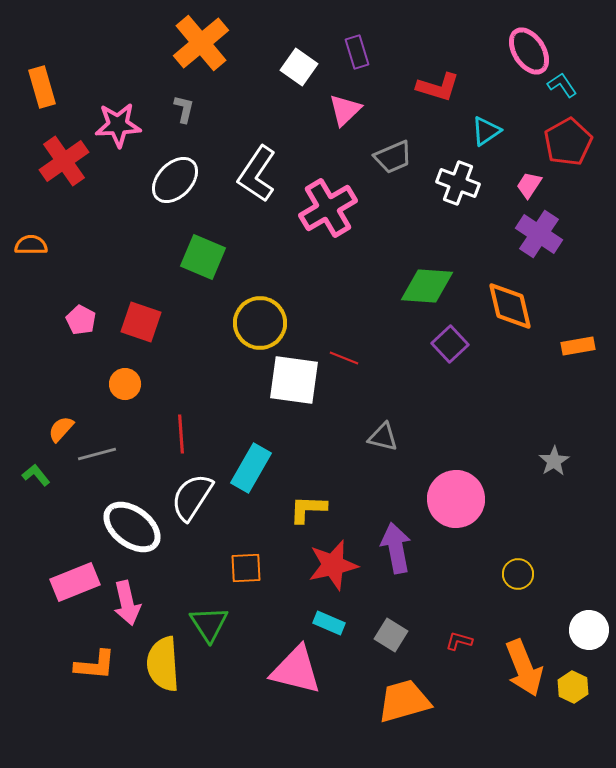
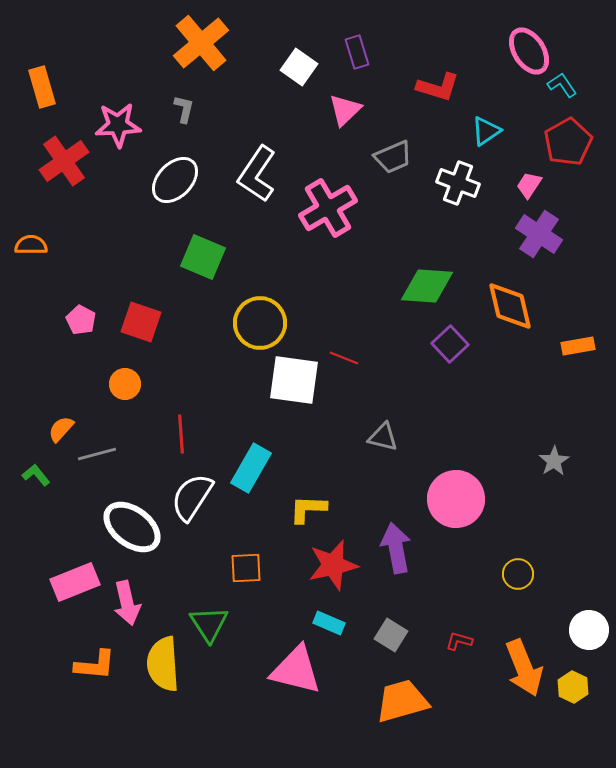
orange trapezoid at (404, 701): moved 2 px left
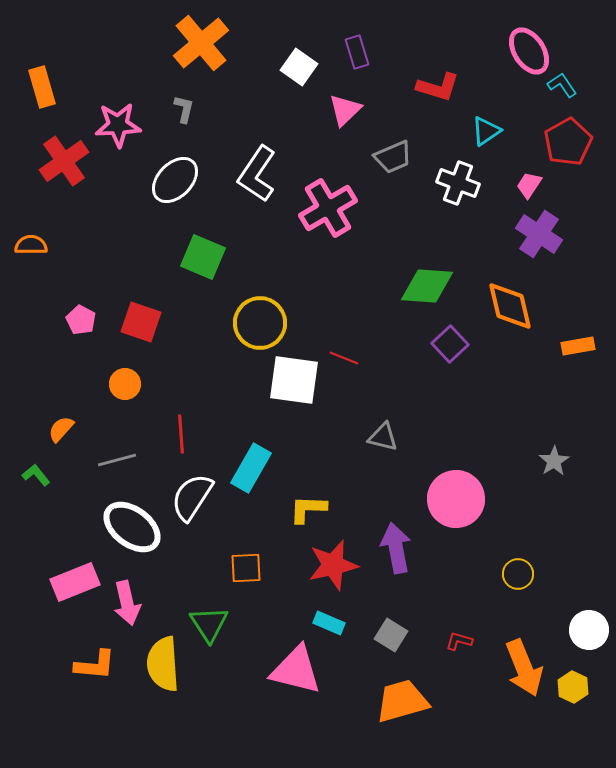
gray line at (97, 454): moved 20 px right, 6 px down
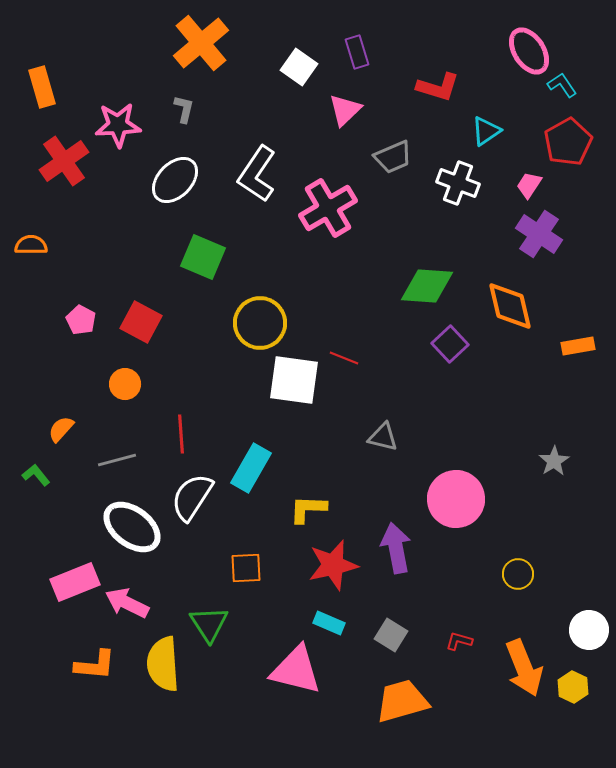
red square at (141, 322): rotated 9 degrees clockwise
pink arrow at (127, 603): rotated 129 degrees clockwise
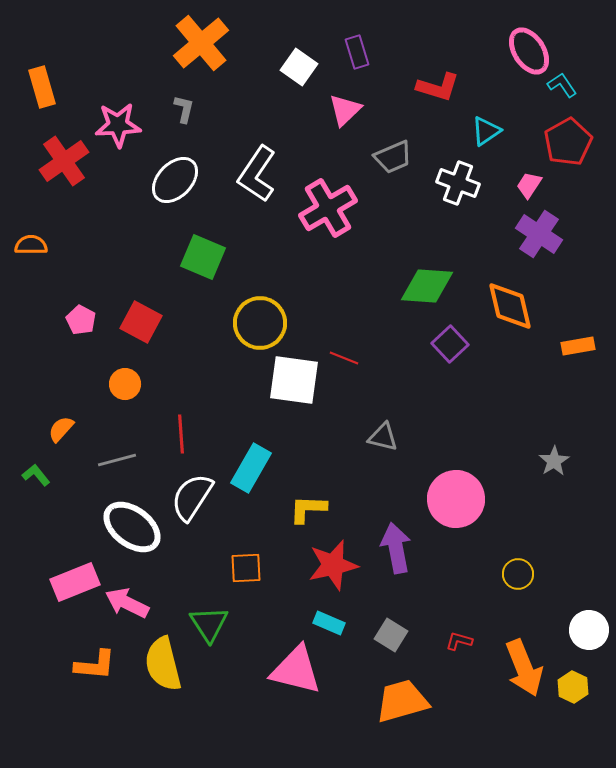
yellow semicircle at (163, 664): rotated 10 degrees counterclockwise
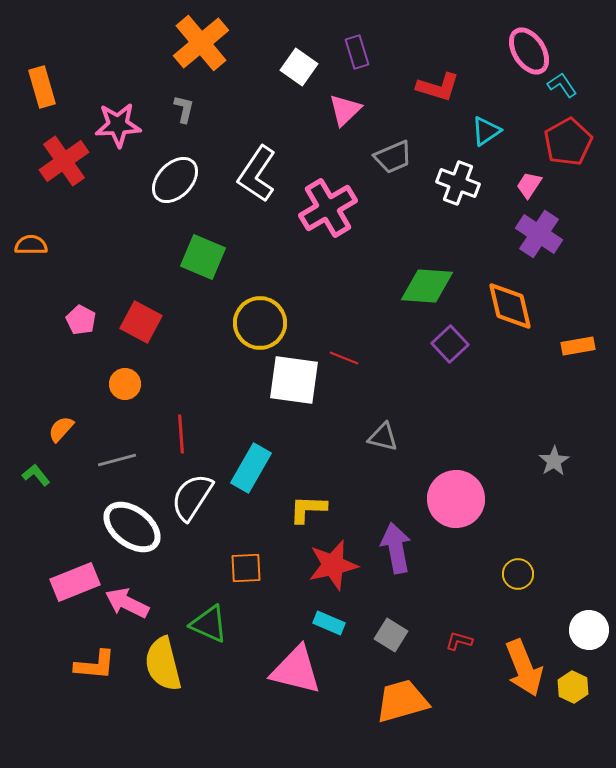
green triangle at (209, 624): rotated 33 degrees counterclockwise
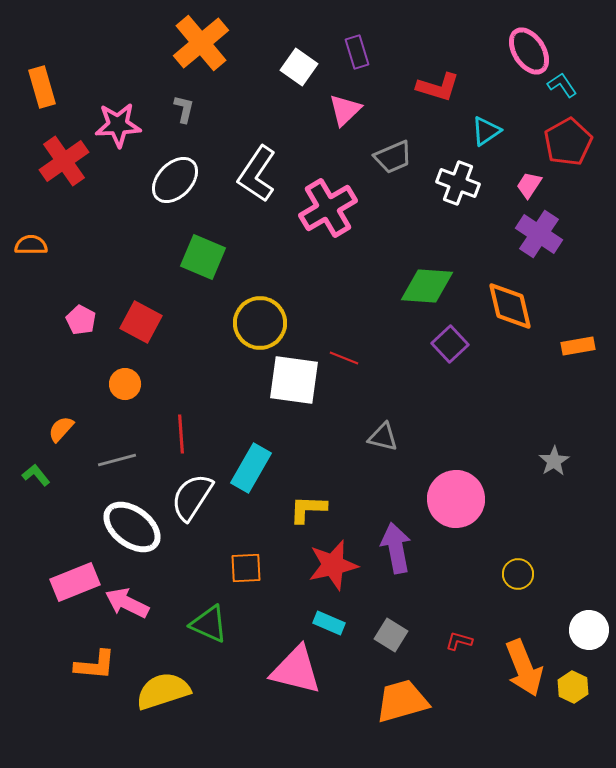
yellow semicircle at (163, 664): moved 27 px down; rotated 86 degrees clockwise
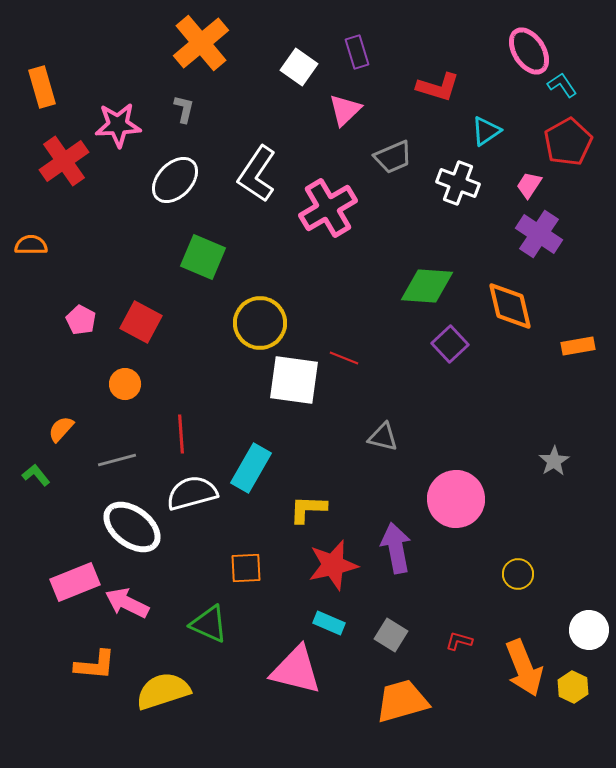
white semicircle at (192, 497): moved 4 px up; rotated 42 degrees clockwise
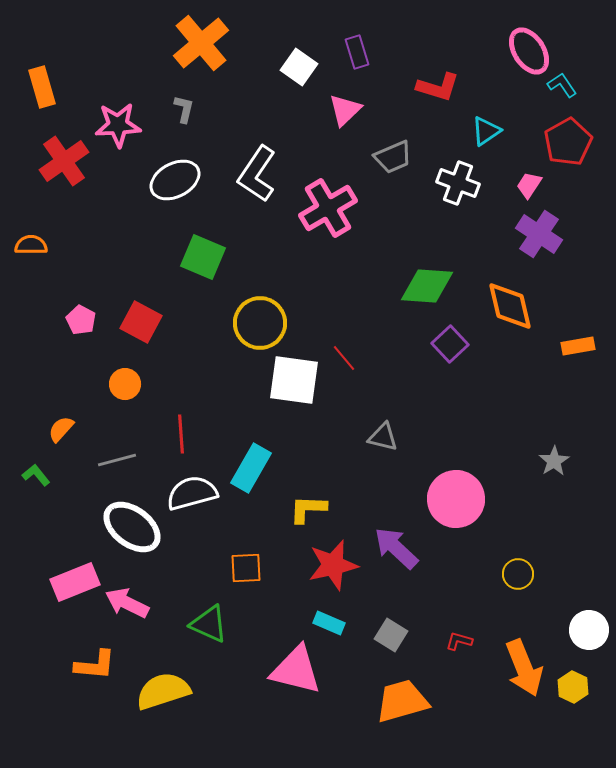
white ellipse at (175, 180): rotated 18 degrees clockwise
red line at (344, 358): rotated 28 degrees clockwise
purple arrow at (396, 548): rotated 36 degrees counterclockwise
